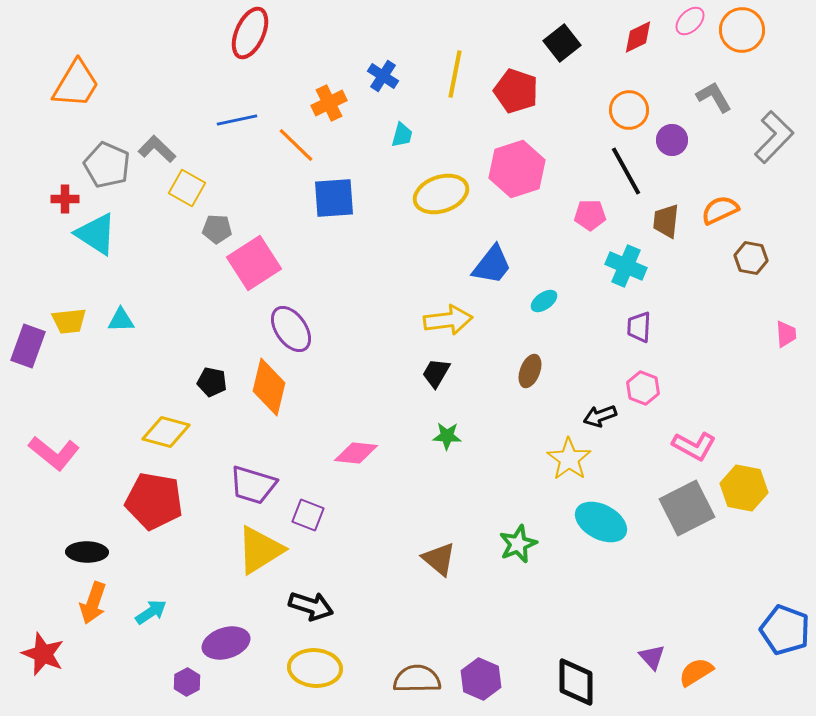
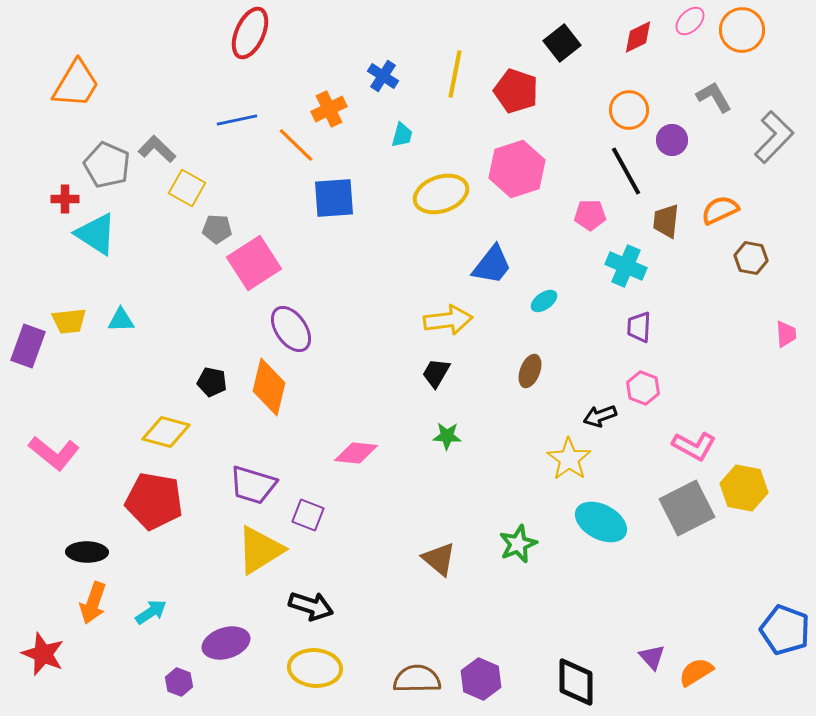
orange cross at (329, 103): moved 6 px down
purple hexagon at (187, 682): moved 8 px left; rotated 12 degrees counterclockwise
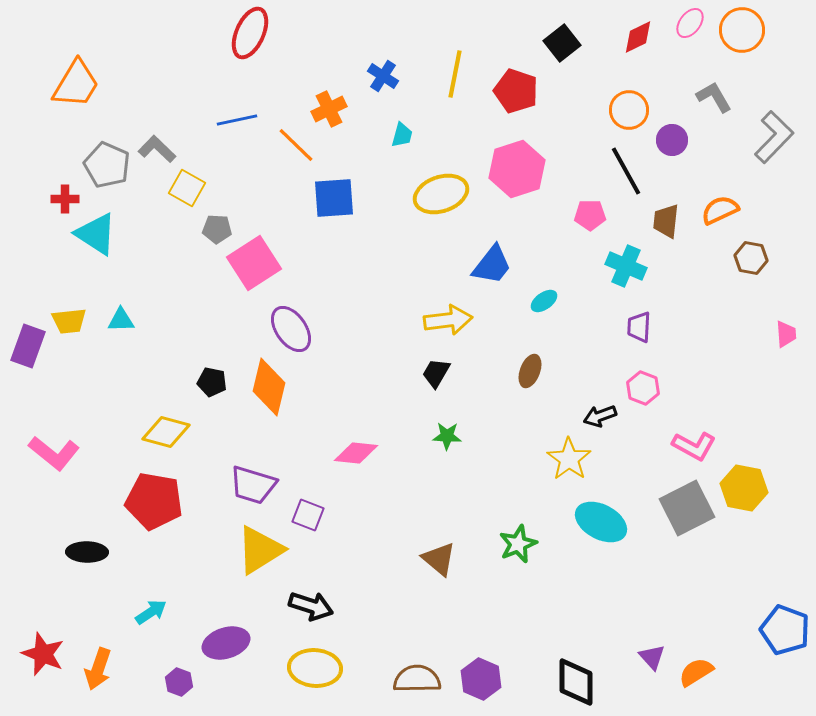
pink ellipse at (690, 21): moved 2 px down; rotated 8 degrees counterclockwise
orange arrow at (93, 603): moved 5 px right, 66 px down
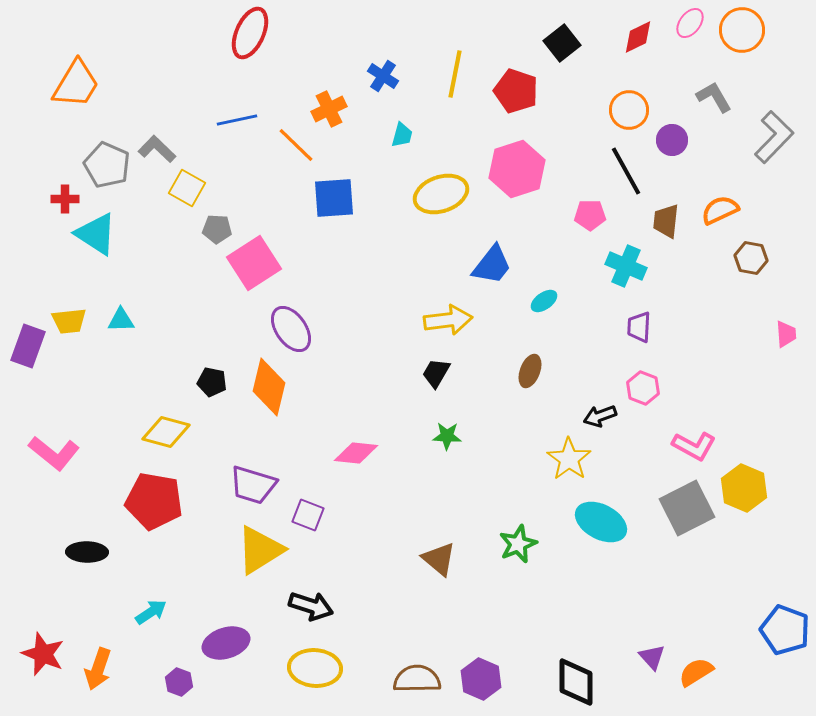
yellow hexagon at (744, 488): rotated 12 degrees clockwise
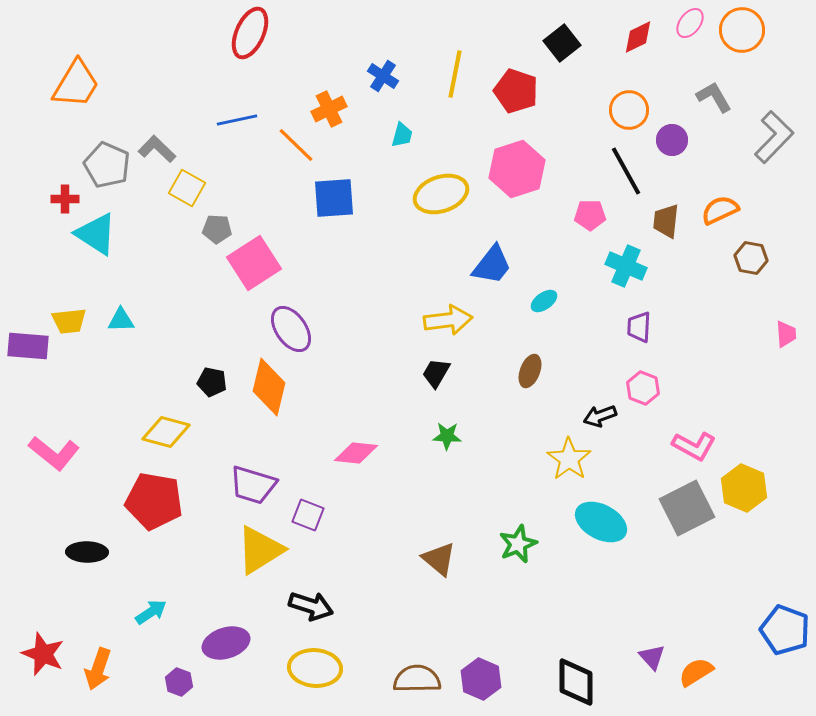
purple rectangle at (28, 346): rotated 75 degrees clockwise
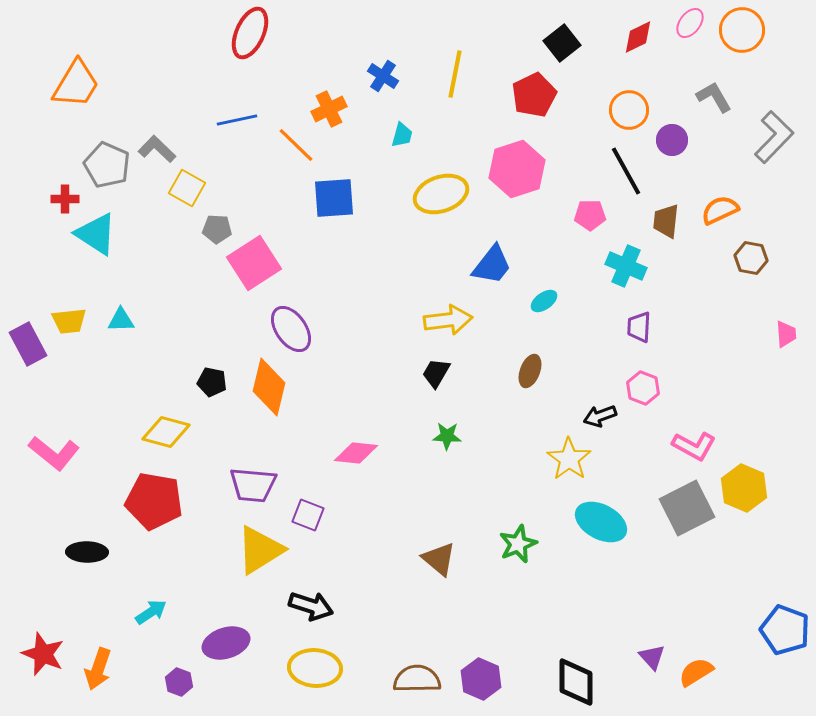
red pentagon at (516, 91): moved 18 px right, 4 px down; rotated 27 degrees clockwise
purple rectangle at (28, 346): moved 2 px up; rotated 57 degrees clockwise
purple trapezoid at (253, 485): rotated 12 degrees counterclockwise
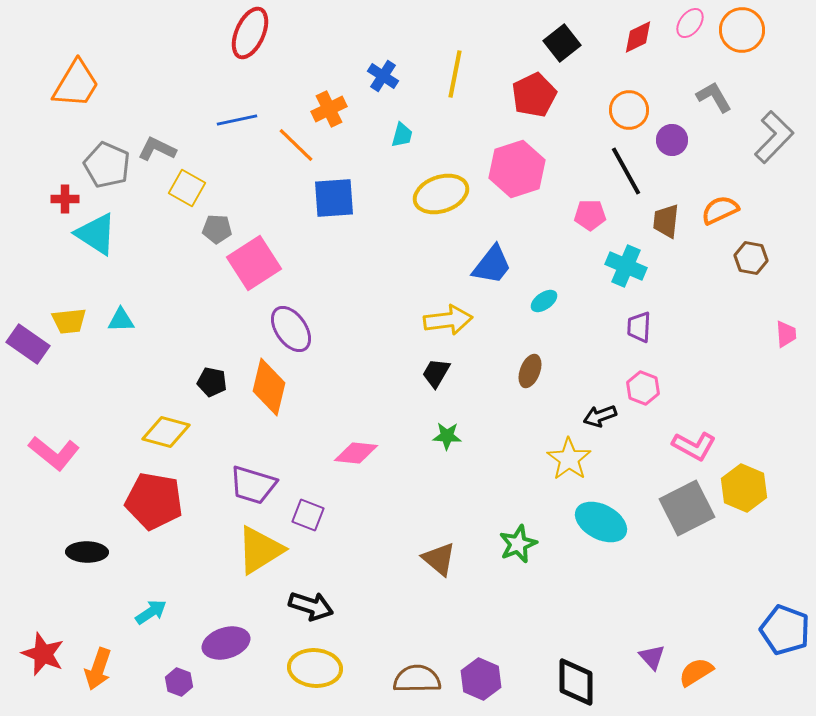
gray L-shape at (157, 149): rotated 18 degrees counterclockwise
purple rectangle at (28, 344): rotated 27 degrees counterclockwise
purple trapezoid at (253, 485): rotated 12 degrees clockwise
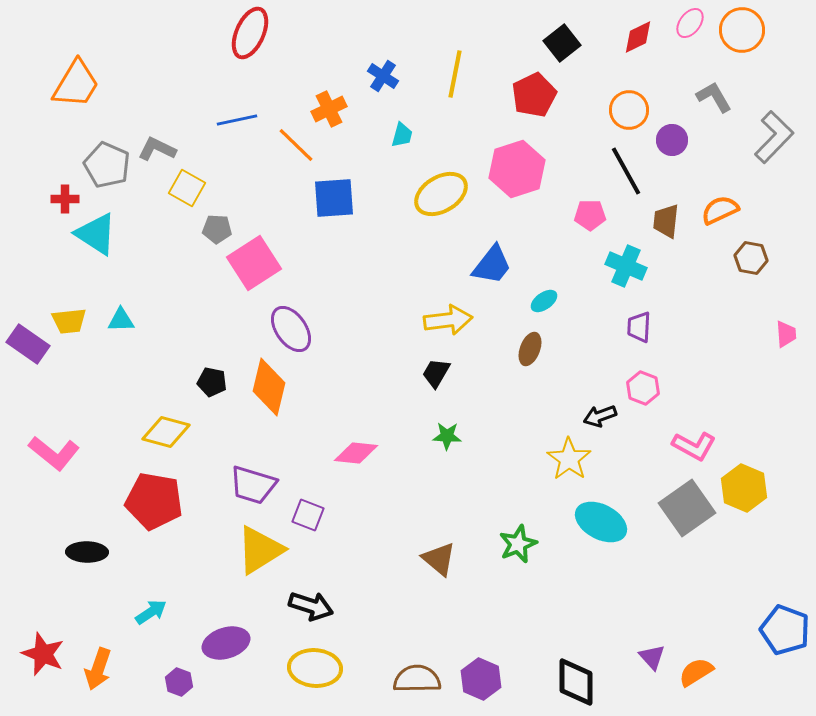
yellow ellipse at (441, 194): rotated 12 degrees counterclockwise
brown ellipse at (530, 371): moved 22 px up
gray square at (687, 508): rotated 8 degrees counterclockwise
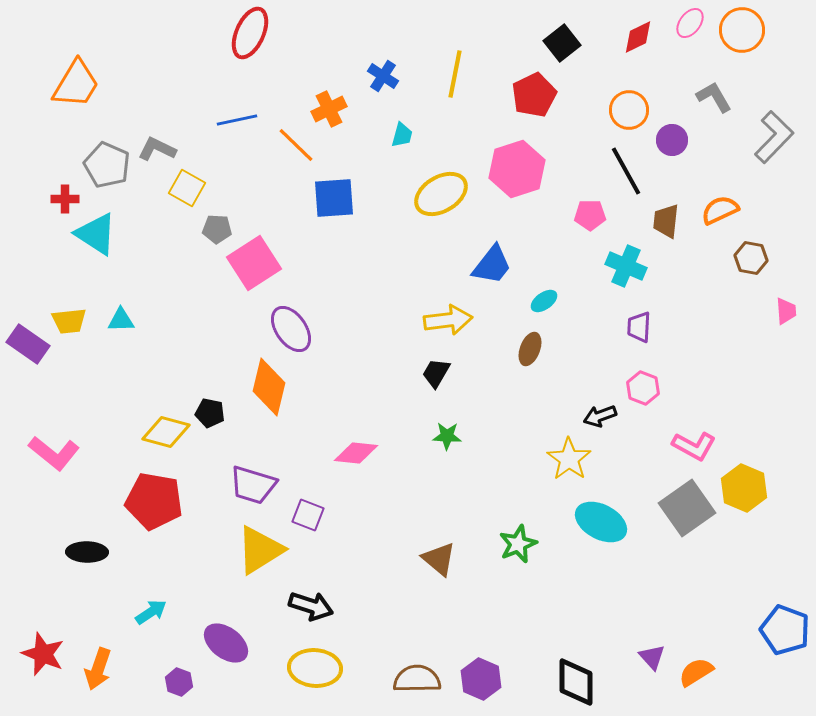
pink trapezoid at (786, 334): moved 23 px up
black pentagon at (212, 382): moved 2 px left, 31 px down
purple ellipse at (226, 643): rotated 54 degrees clockwise
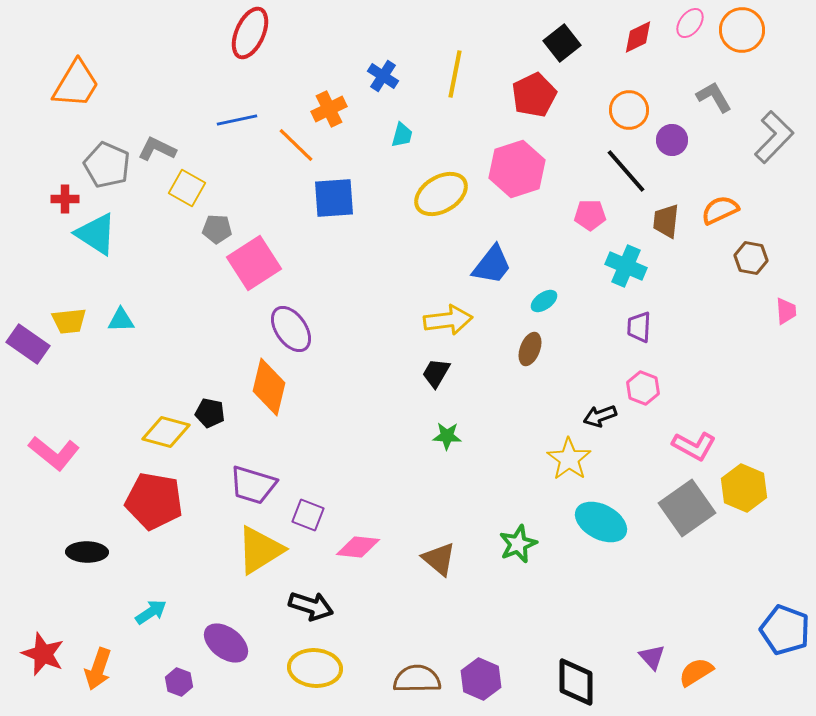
black line at (626, 171): rotated 12 degrees counterclockwise
pink diamond at (356, 453): moved 2 px right, 94 px down
